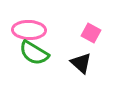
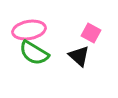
pink ellipse: rotated 12 degrees counterclockwise
black triangle: moved 2 px left, 7 px up
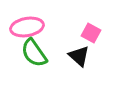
pink ellipse: moved 2 px left, 3 px up
green semicircle: rotated 24 degrees clockwise
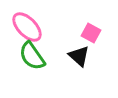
pink ellipse: rotated 56 degrees clockwise
green semicircle: moved 2 px left, 3 px down
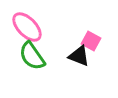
pink square: moved 8 px down
black triangle: rotated 20 degrees counterclockwise
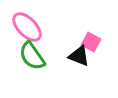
pink square: moved 1 px down
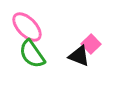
pink square: moved 2 px down; rotated 18 degrees clockwise
green semicircle: moved 2 px up
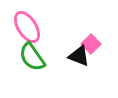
pink ellipse: rotated 12 degrees clockwise
green semicircle: moved 3 px down
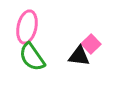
pink ellipse: rotated 44 degrees clockwise
black triangle: rotated 15 degrees counterclockwise
